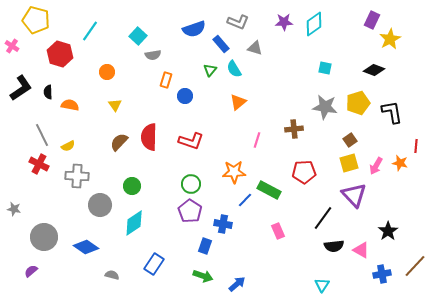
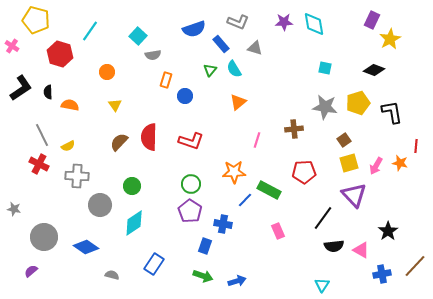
cyan diamond at (314, 24): rotated 65 degrees counterclockwise
brown square at (350, 140): moved 6 px left
blue arrow at (237, 284): moved 3 px up; rotated 24 degrees clockwise
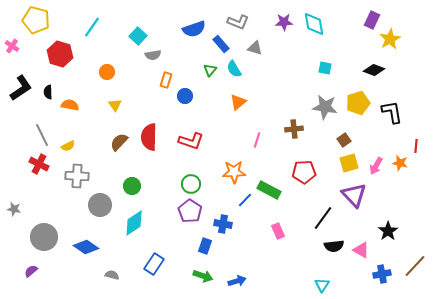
cyan line at (90, 31): moved 2 px right, 4 px up
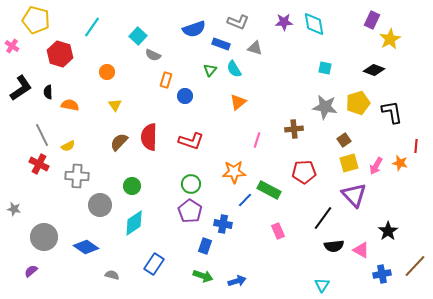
blue rectangle at (221, 44): rotated 30 degrees counterclockwise
gray semicircle at (153, 55): rotated 35 degrees clockwise
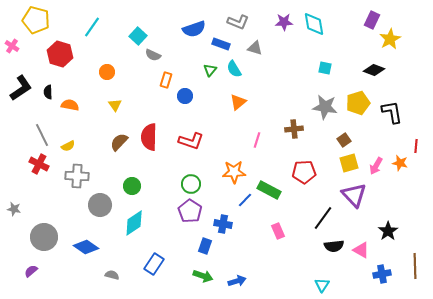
brown line at (415, 266): rotated 45 degrees counterclockwise
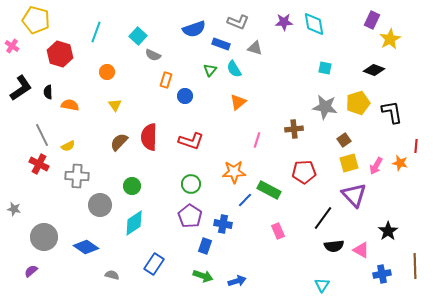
cyan line at (92, 27): moved 4 px right, 5 px down; rotated 15 degrees counterclockwise
purple pentagon at (190, 211): moved 5 px down
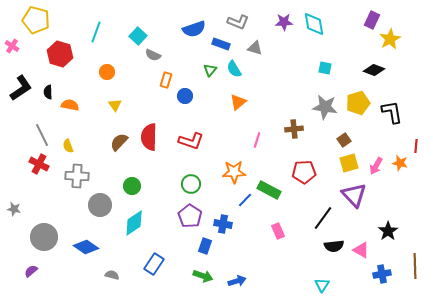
yellow semicircle at (68, 146): rotated 96 degrees clockwise
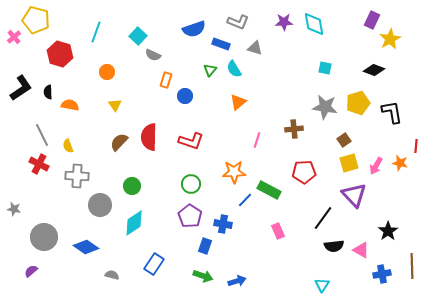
pink cross at (12, 46): moved 2 px right, 9 px up; rotated 16 degrees clockwise
brown line at (415, 266): moved 3 px left
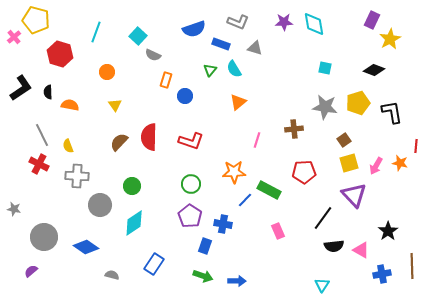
blue arrow at (237, 281): rotated 18 degrees clockwise
